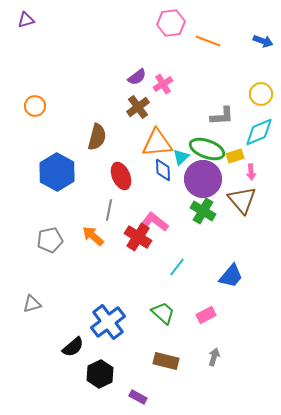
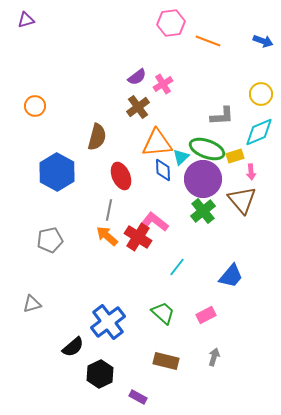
green cross: rotated 20 degrees clockwise
orange arrow: moved 14 px right
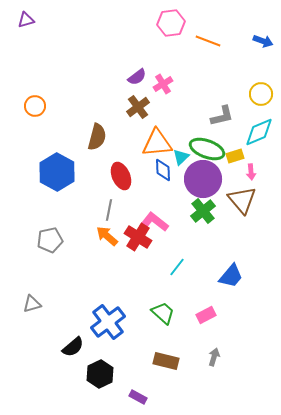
gray L-shape: rotated 10 degrees counterclockwise
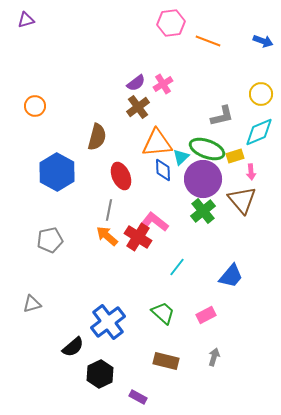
purple semicircle: moved 1 px left, 6 px down
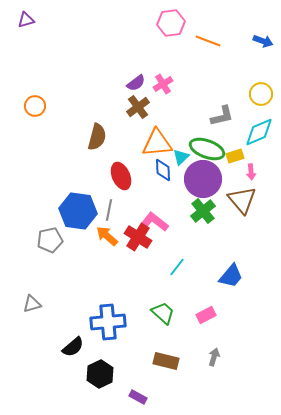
blue hexagon: moved 21 px right, 39 px down; rotated 21 degrees counterclockwise
blue cross: rotated 32 degrees clockwise
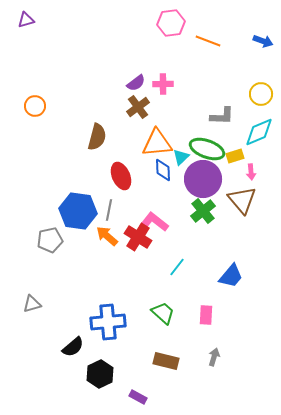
pink cross: rotated 30 degrees clockwise
gray L-shape: rotated 15 degrees clockwise
pink rectangle: rotated 60 degrees counterclockwise
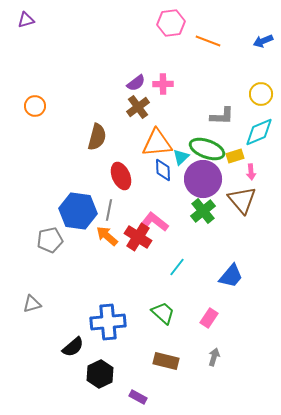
blue arrow: rotated 138 degrees clockwise
pink rectangle: moved 3 px right, 3 px down; rotated 30 degrees clockwise
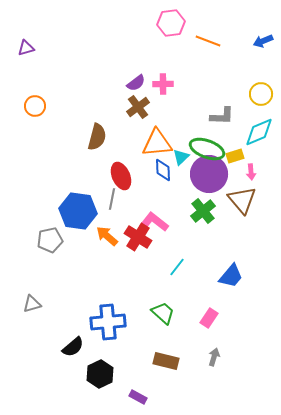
purple triangle: moved 28 px down
purple circle: moved 6 px right, 5 px up
gray line: moved 3 px right, 11 px up
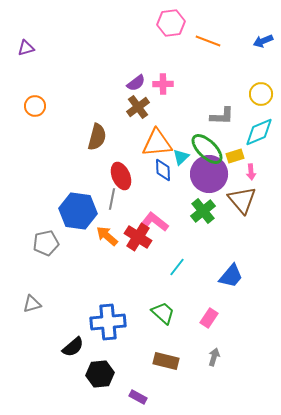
green ellipse: rotated 24 degrees clockwise
gray pentagon: moved 4 px left, 3 px down
black hexagon: rotated 20 degrees clockwise
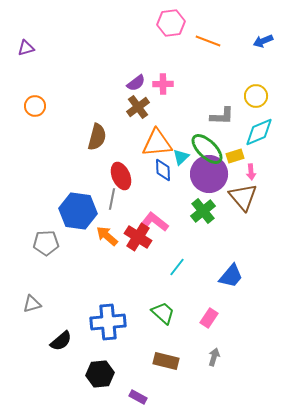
yellow circle: moved 5 px left, 2 px down
brown triangle: moved 1 px right, 3 px up
gray pentagon: rotated 10 degrees clockwise
black semicircle: moved 12 px left, 6 px up
